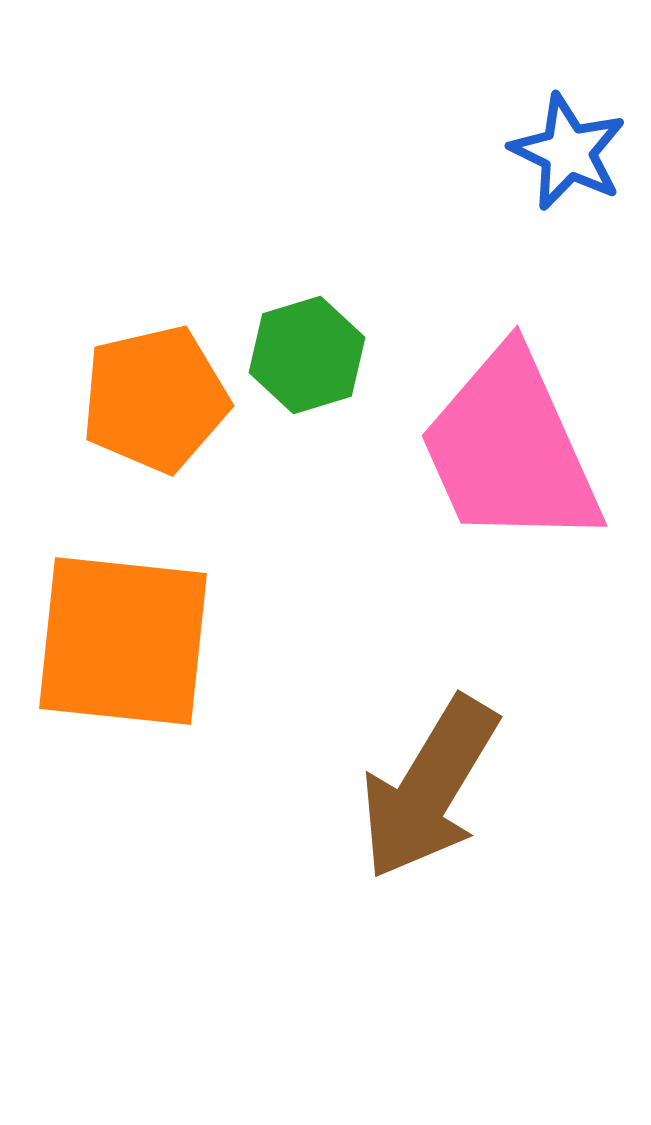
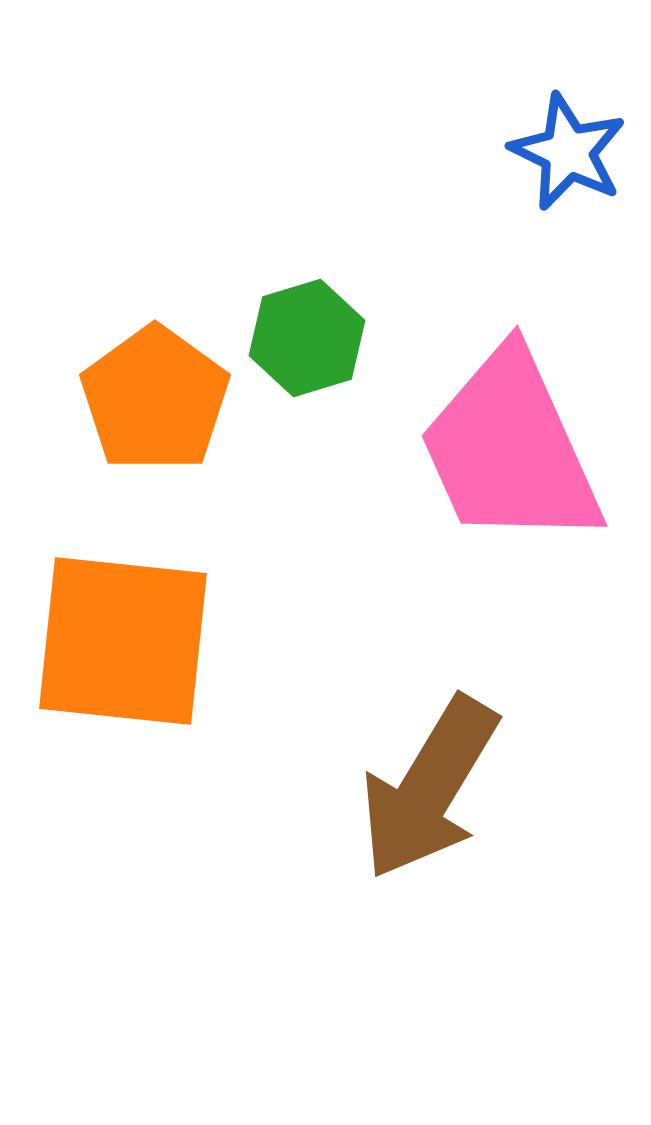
green hexagon: moved 17 px up
orange pentagon: rotated 23 degrees counterclockwise
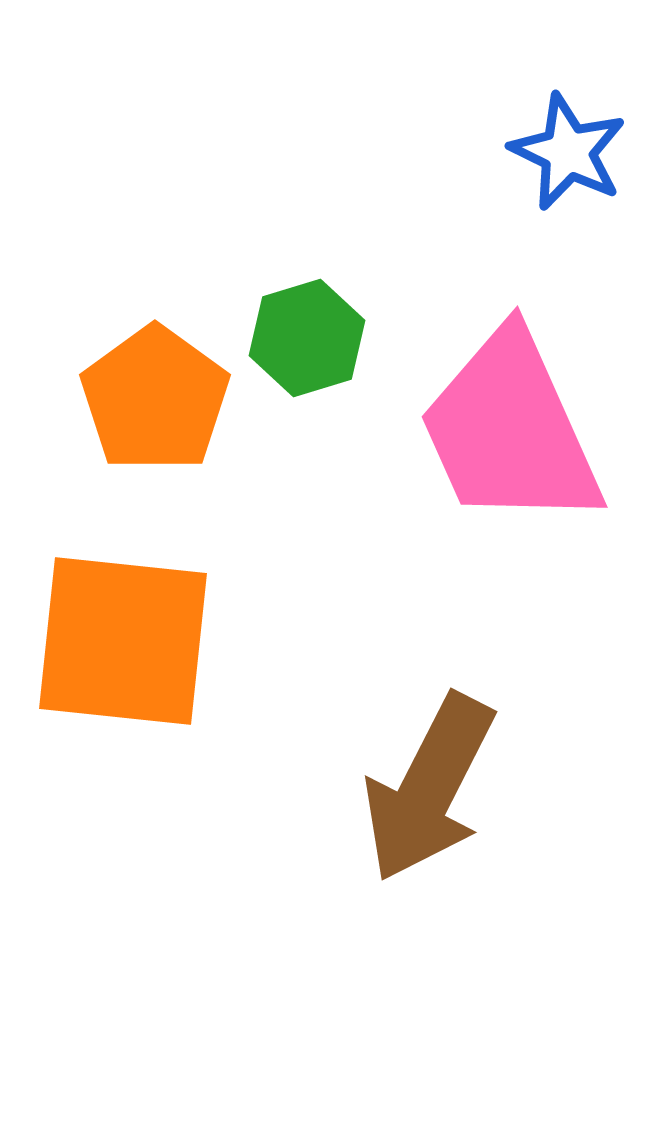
pink trapezoid: moved 19 px up
brown arrow: rotated 4 degrees counterclockwise
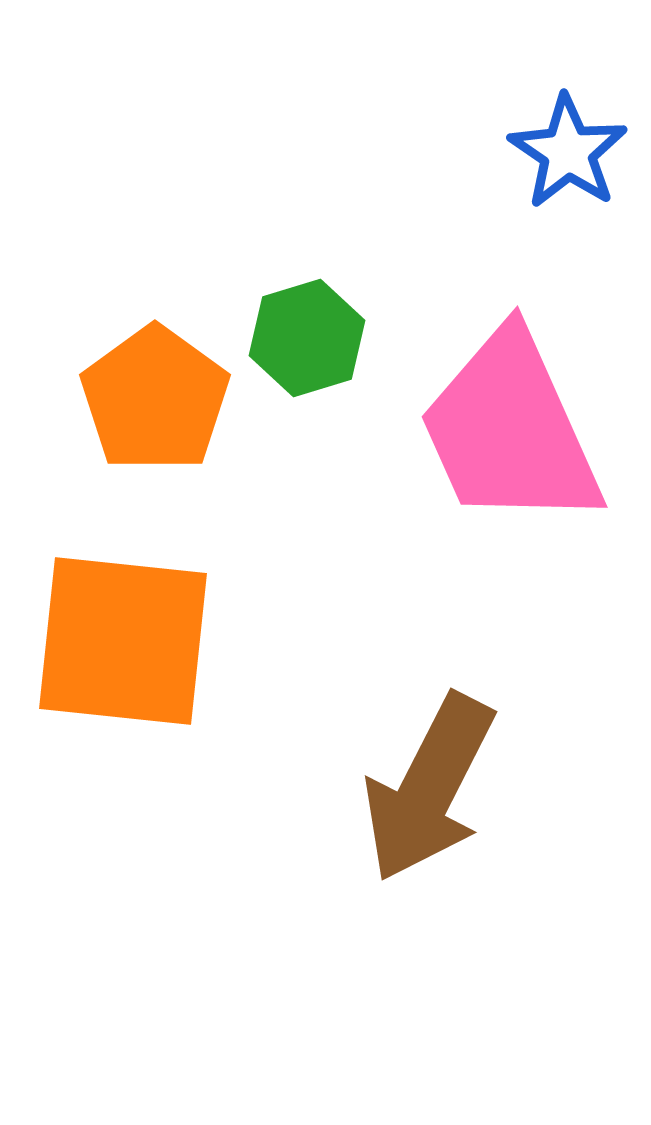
blue star: rotated 8 degrees clockwise
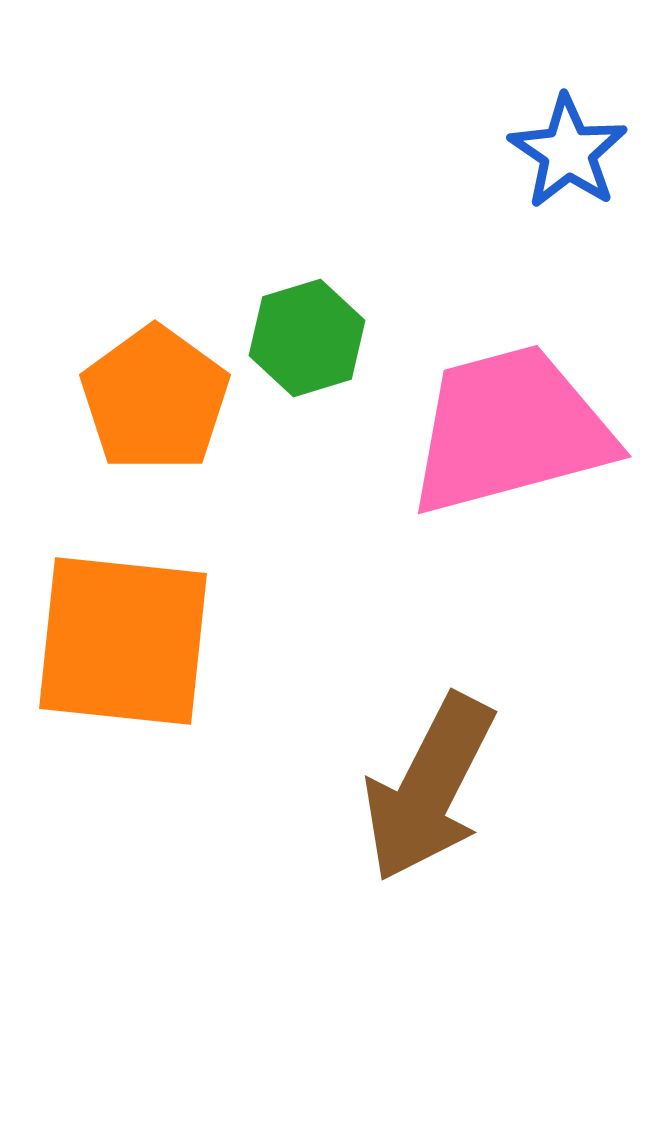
pink trapezoid: rotated 99 degrees clockwise
